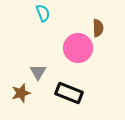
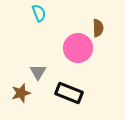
cyan semicircle: moved 4 px left
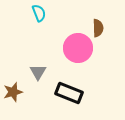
brown star: moved 8 px left, 1 px up
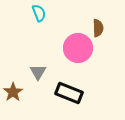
brown star: rotated 18 degrees counterclockwise
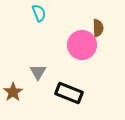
pink circle: moved 4 px right, 3 px up
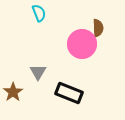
pink circle: moved 1 px up
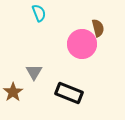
brown semicircle: rotated 12 degrees counterclockwise
gray triangle: moved 4 px left
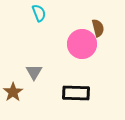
black rectangle: moved 7 px right; rotated 20 degrees counterclockwise
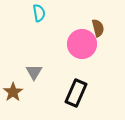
cyan semicircle: rotated 12 degrees clockwise
black rectangle: rotated 68 degrees counterclockwise
